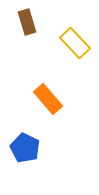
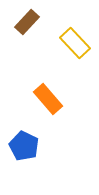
brown rectangle: rotated 60 degrees clockwise
blue pentagon: moved 1 px left, 2 px up
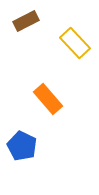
brown rectangle: moved 1 px left, 1 px up; rotated 20 degrees clockwise
blue pentagon: moved 2 px left
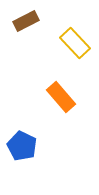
orange rectangle: moved 13 px right, 2 px up
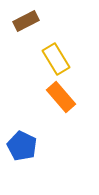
yellow rectangle: moved 19 px left, 16 px down; rotated 12 degrees clockwise
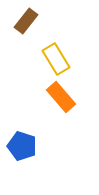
brown rectangle: rotated 25 degrees counterclockwise
blue pentagon: rotated 8 degrees counterclockwise
